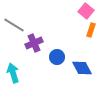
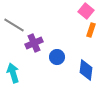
blue diamond: moved 4 px right, 2 px down; rotated 35 degrees clockwise
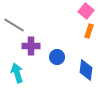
orange rectangle: moved 2 px left, 1 px down
purple cross: moved 3 px left, 3 px down; rotated 24 degrees clockwise
cyan arrow: moved 4 px right
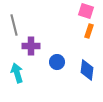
pink square: rotated 21 degrees counterclockwise
gray line: rotated 45 degrees clockwise
blue circle: moved 5 px down
blue diamond: moved 1 px right
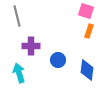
gray line: moved 3 px right, 9 px up
blue circle: moved 1 px right, 2 px up
cyan arrow: moved 2 px right
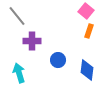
pink square: rotated 21 degrees clockwise
gray line: rotated 25 degrees counterclockwise
purple cross: moved 1 px right, 5 px up
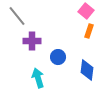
blue circle: moved 3 px up
cyan arrow: moved 19 px right, 5 px down
